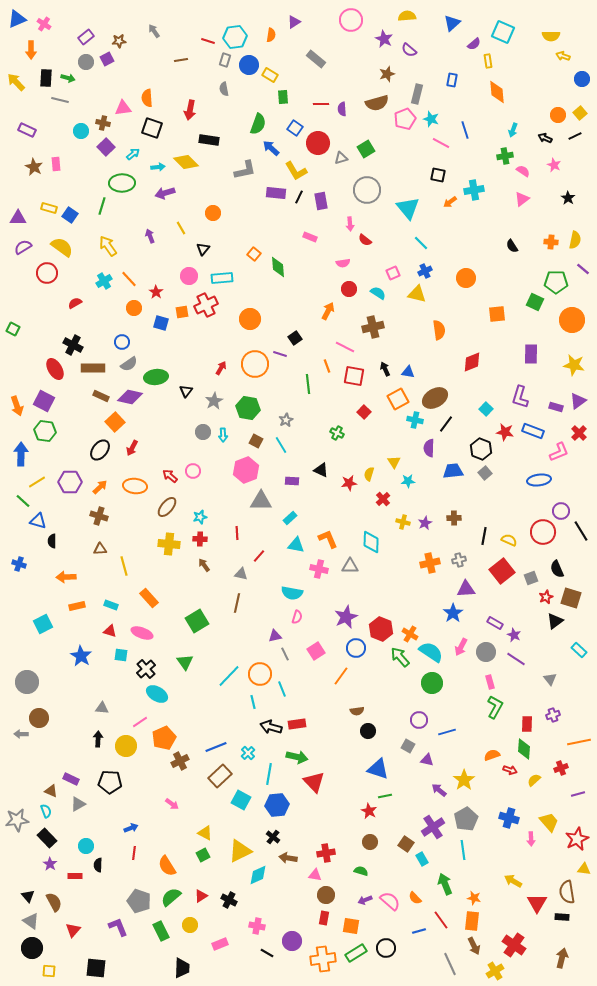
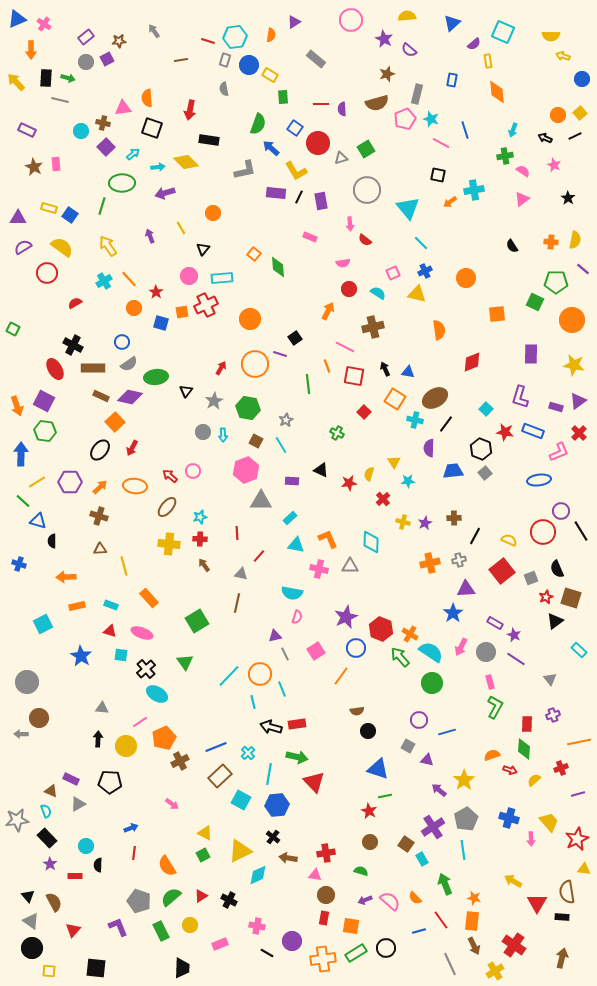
orange square at (398, 399): moved 3 px left; rotated 30 degrees counterclockwise
black line at (484, 536): moved 9 px left; rotated 18 degrees clockwise
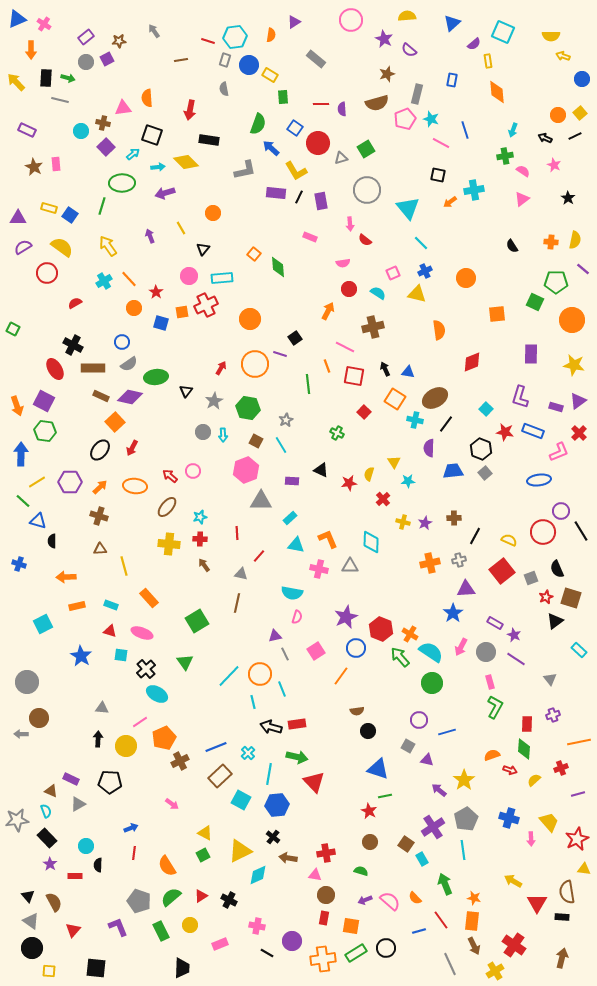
black square at (152, 128): moved 7 px down
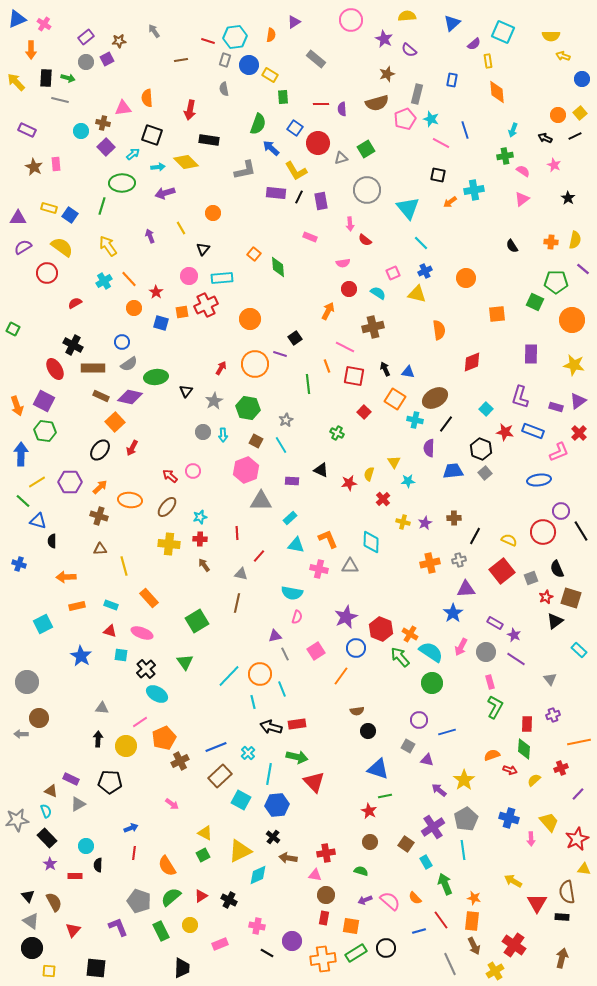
orange ellipse at (135, 486): moved 5 px left, 14 px down
purple line at (578, 794): rotated 32 degrees counterclockwise
cyan rectangle at (422, 859): moved 4 px right, 3 px down
